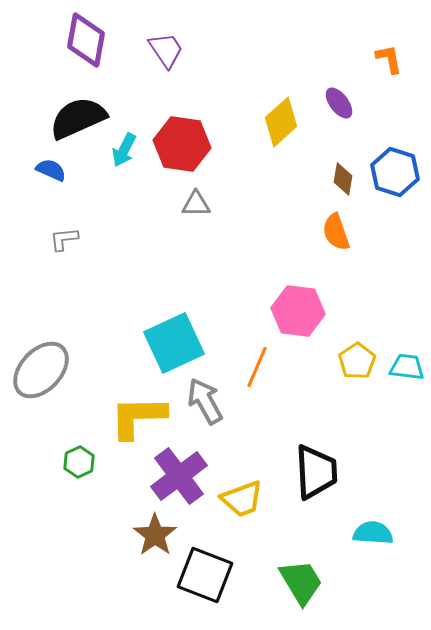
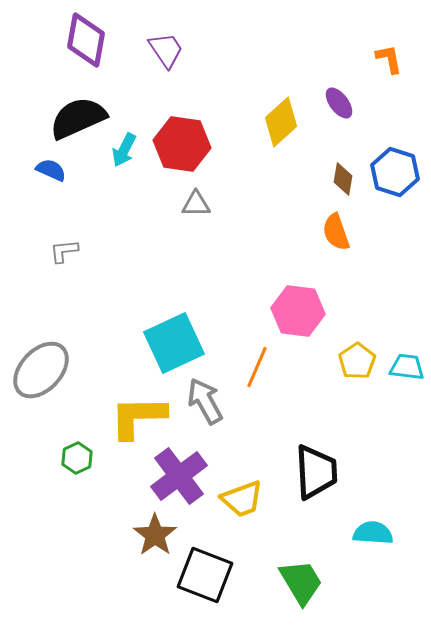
gray L-shape: moved 12 px down
green hexagon: moved 2 px left, 4 px up
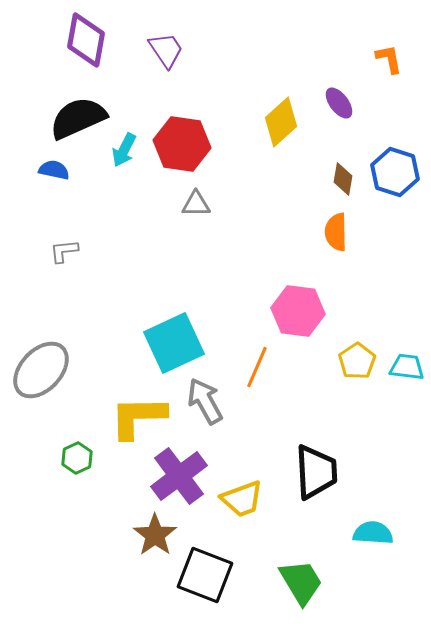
blue semicircle: moved 3 px right; rotated 12 degrees counterclockwise
orange semicircle: rotated 18 degrees clockwise
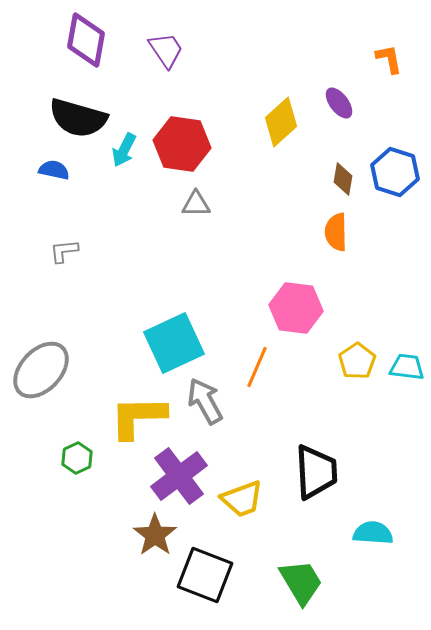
black semicircle: rotated 140 degrees counterclockwise
pink hexagon: moved 2 px left, 3 px up
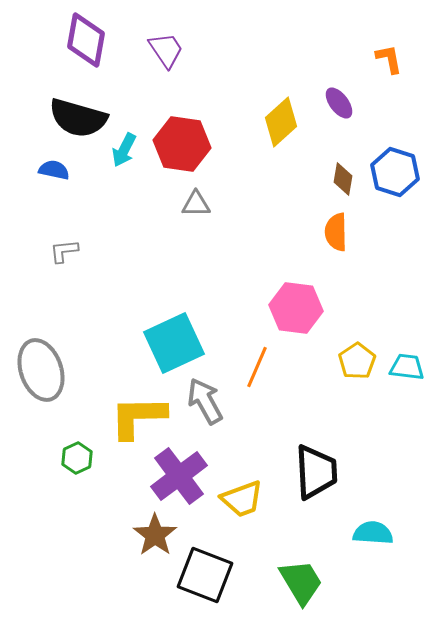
gray ellipse: rotated 62 degrees counterclockwise
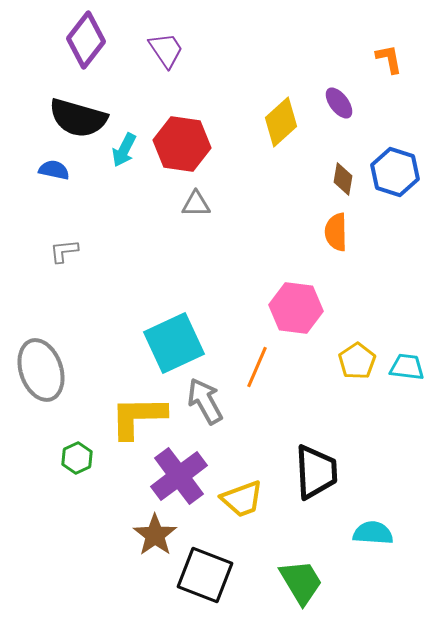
purple diamond: rotated 28 degrees clockwise
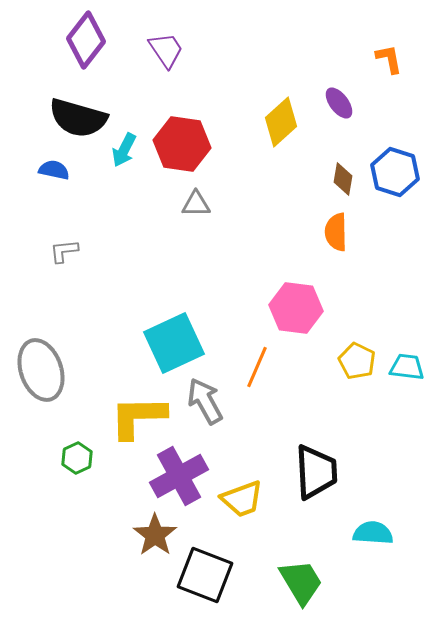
yellow pentagon: rotated 12 degrees counterclockwise
purple cross: rotated 8 degrees clockwise
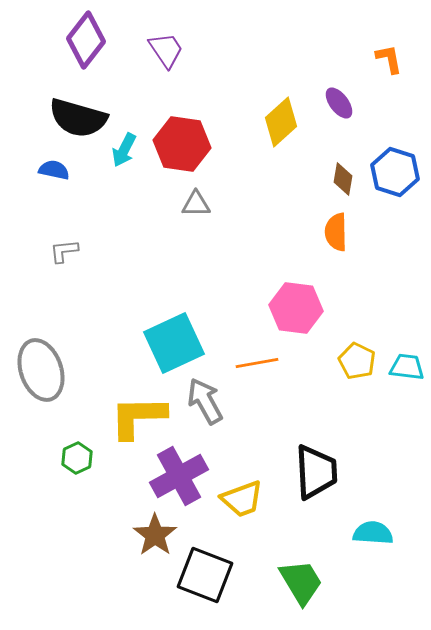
orange line: moved 4 px up; rotated 57 degrees clockwise
